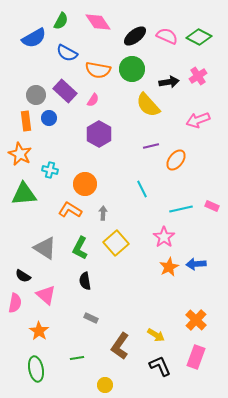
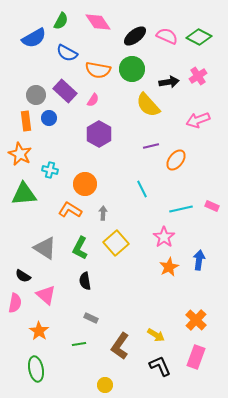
blue arrow at (196, 264): moved 3 px right, 4 px up; rotated 102 degrees clockwise
green line at (77, 358): moved 2 px right, 14 px up
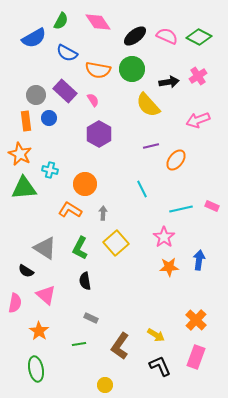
pink semicircle at (93, 100): rotated 64 degrees counterclockwise
green triangle at (24, 194): moved 6 px up
orange star at (169, 267): rotated 24 degrees clockwise
black semicircle at (23, 276): moved 3 px right, 5 px up
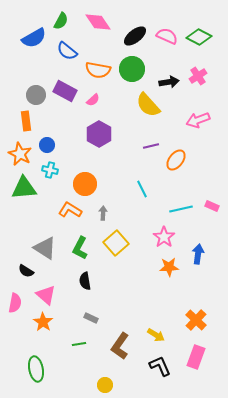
blue semicircle at (67, 53): moved 2 px up; rotated 10 degrees clockwise
purple rectangle at (65, 91): rotated 15 degrees counterclockwise
pink semicircle at (93, 100): rotated 80 degrees clockwise
blue circle at (49, 118): moved 2 px left, 27 px down
blue arrow at (199, 260): moved 1 px left, 6 px up
orange star at (39, 331): moved 4 px right, 9 px up
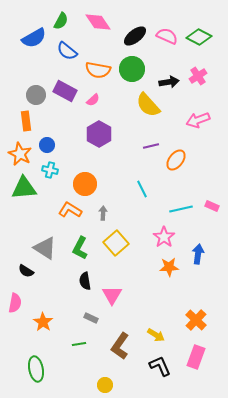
pink triangle at (46, 295): moved 66 px right; rotated 20 degrees clockwise
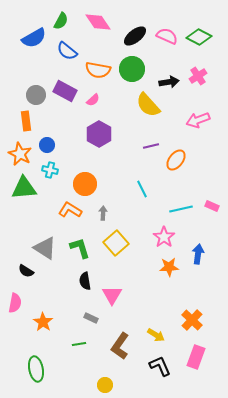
green L-shape at (80, 248): rotated 135 degrees clockwise
orange cross at (196, 320): moved 4 px left
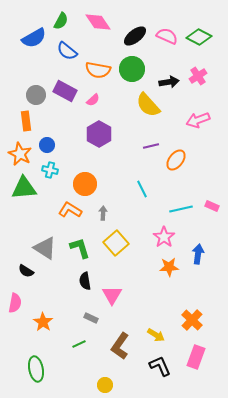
green line at (79, 344): rotated 16 degrees counterclockwise
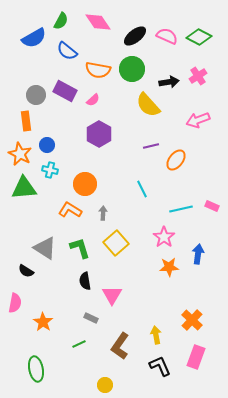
yellow arrow at (156, 335): rotated 132 degrees counterclockwise
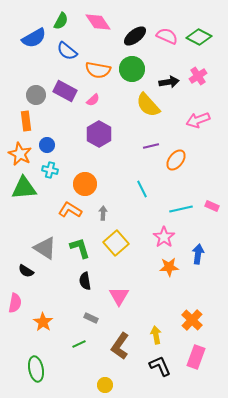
pink triangle at (112, 295): moved 7 px right, 1 px down
